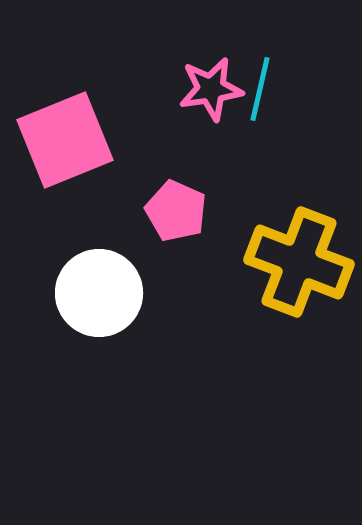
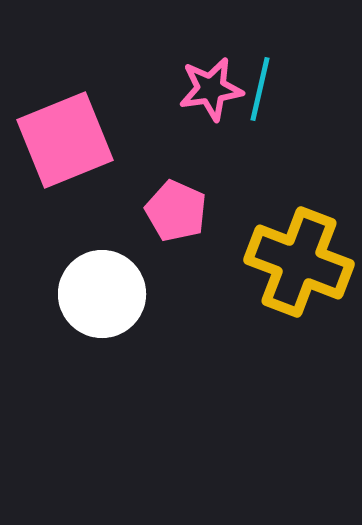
white circle: moved 3 px right, 1 px down
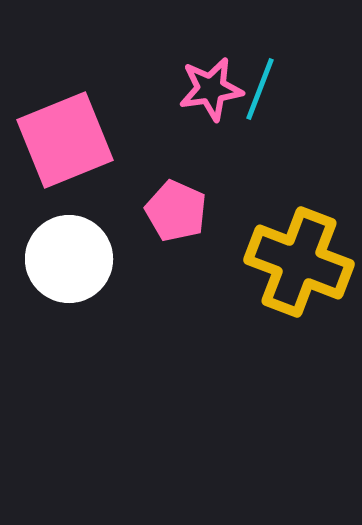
cyan line: rotated 8 degrees clockwise
white circle: moved 33 px left, 35 px up
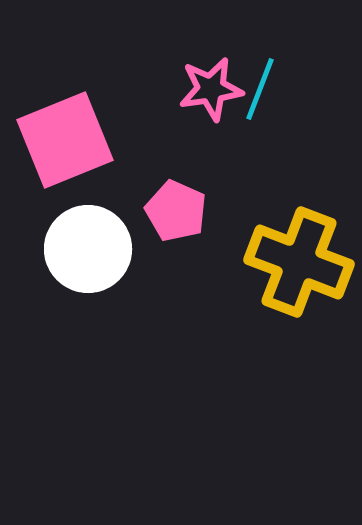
white circle: moved 19 px right, 10 px up
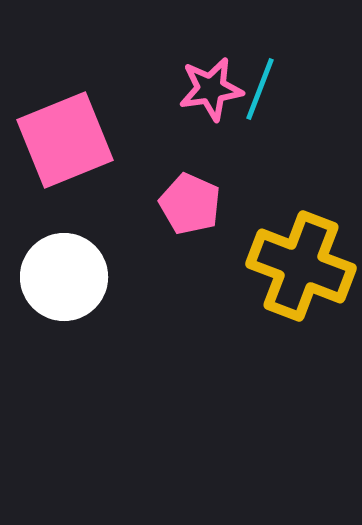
pink pentagon: moved 14 px right, 7 px up
white circle: moved 24 px left, 28 px down
yellow cross: moved 2 px right, 4 px down
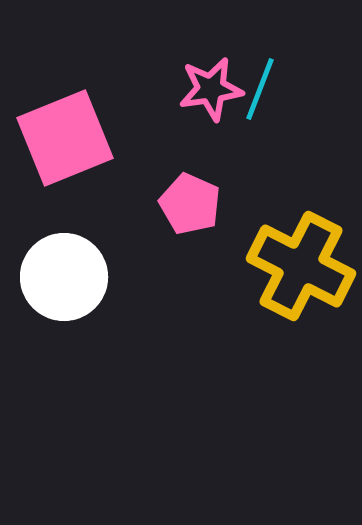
pink square: moved 2 px up
yellow cross: rotated 6 degrees clockwise
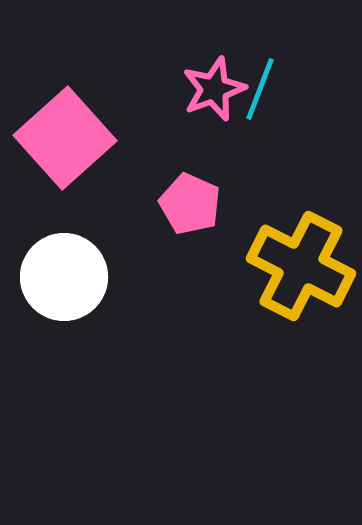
pink star: moved 3 px right; rotated 12 degrees counterclockwise
pink square: rotated 20 degrees counterclockwise
